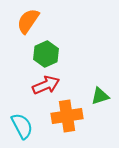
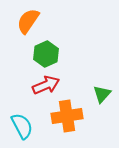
green triangle: moved 2 px right, 2 px up; rotated 30 degrees counterclockwise
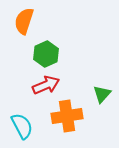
orange semicircle: moved 4 px left; rotated 16 degrees counterclockwise
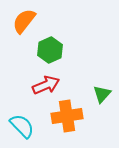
orange semicircle: rotated 20 degrees clockwise
green hexagon: moved 4 px right, 4 px up
cyan semicircle: rotated 16 degrees counterclockwise
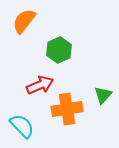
green hexagon: moved 9 px right
red arrow: moved 6 px left
green triangle: moved 1 px right, 1 px down
orange cross: moved 7 px up
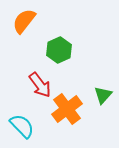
red arrow: rotated 76 degrees clockwise
orange cross: rotated 28 degrees counterclockwise
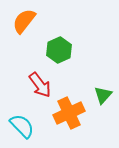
orange cross: moved 2 px right, 4 px down; rotated 12 degrees clockwise
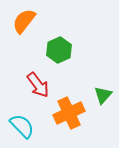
red arrow: moved 2 px left
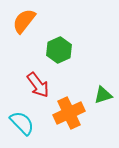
green triangle: rotated 30 degrees clockwise
cyan semicircle: moved 3 px up
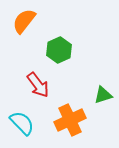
orange cross: moved 1 px right, 7 px down
